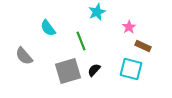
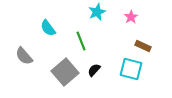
pink star: moved 2 px right, 10 px up
gray square: moved 3 px left, 1 px down; rotated 24 degrees counterclockwise
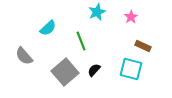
cyan semicircle: rotated 96 degrees counterclockwise
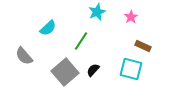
green line: rotated 54 degrees clockwise
black semicircle: moved 1 px left
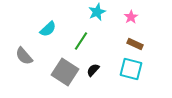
cyan semicircle: moved 1 px down
brown rectangle: moved 8 px left, 2 px up
gray square: rotated 16 degrees counterclockwise
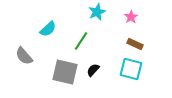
gray square: rotated 20 degrees counterclockwise
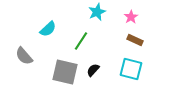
brown rectangle: moved 4 px up
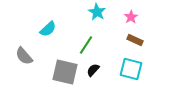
cyan star: rotated 18 degrees counterclockwise
green line: moved 5 px right, 4 px down
